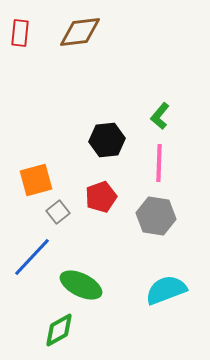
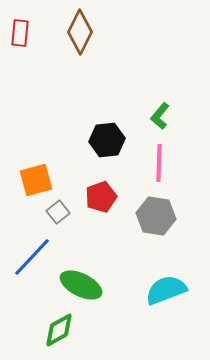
brown diamond: rotated 57 degrees counterclockwise
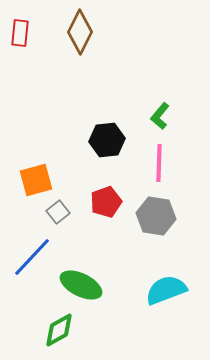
red pentagon: moved 5 px right, 5 px down
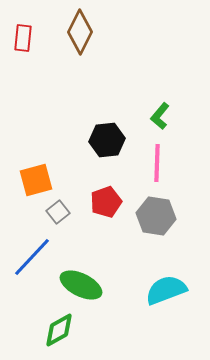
red rectangle: moved 3 px right, 5 px down
pink line: moved 2 px left
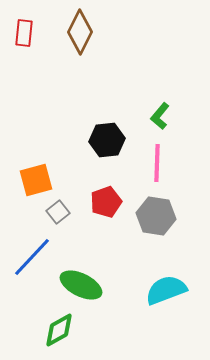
red rectangle: moved 1 px right, 5 px up
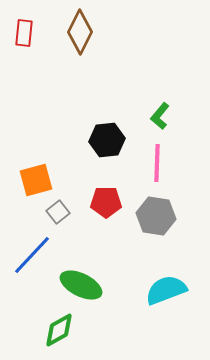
red pentagon: rotated 20 degrees clockwise
blue line: moved 2 px up
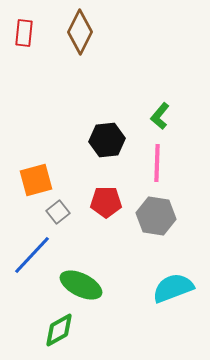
cyan semicircle: moved 7 px right, 2 px up
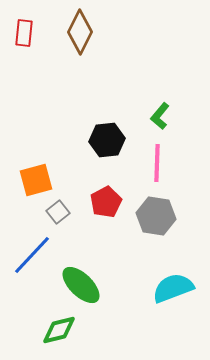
red pentagon: rotated 28 degrees counterclockwise
green ellipse: rotated 18 degrees clockwise
green diamond: rotated 15 degrees clockwise
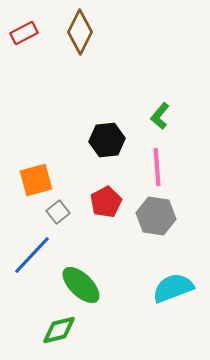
red rectangle: rotated 56 degrees clockwise
pink line: moved 4 px down; rotated 6 degrees counterclockwise
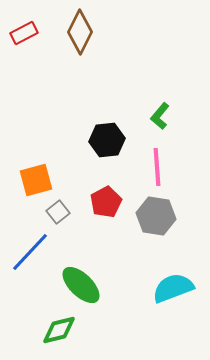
blue line: moved 2 px left, 3 px up
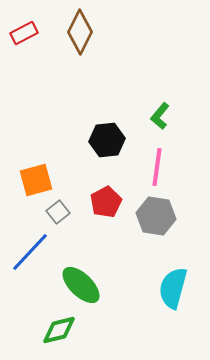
pink line: rotated 12 degrees clockwise
cyan semicircle: rotated 54 degrees counterclockwise
